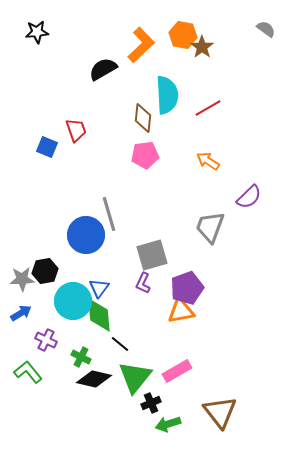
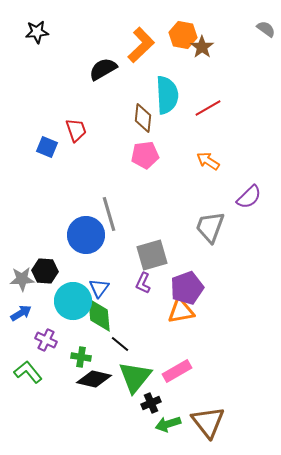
black hexagon: rotated 15 degrees clockwise
green cross: rotated 18 degrees counterclockwise
brown triangle: moved 12 px left, 10 px down
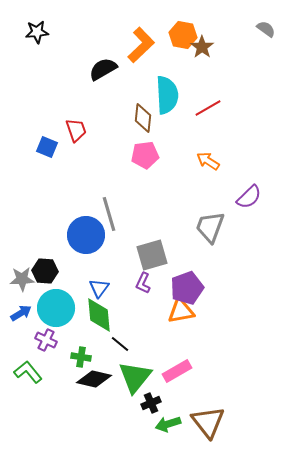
cyan circle: moved 17 px left, 7 px down
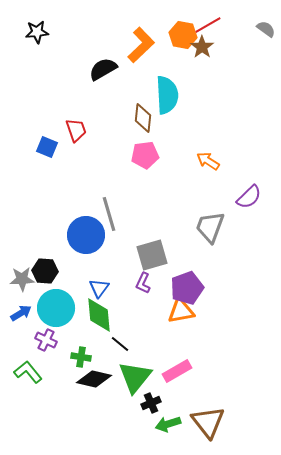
red line: moved 83 px up
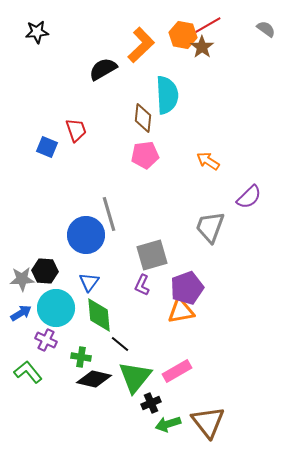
purple L-shape: moved 1 px left, 2 px down
blue triangle: moved 10 px left, 6 px up
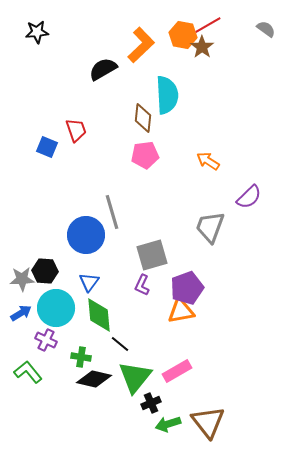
gray line: moved 3 px right, 2 px up
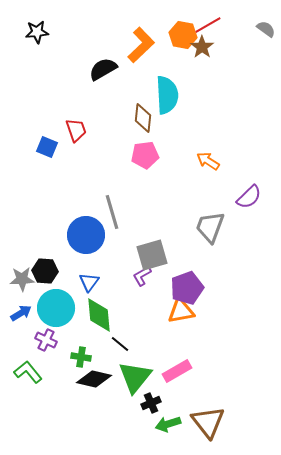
purple L-shape: moved 9 px up; rotated 35 degrees clockwise
